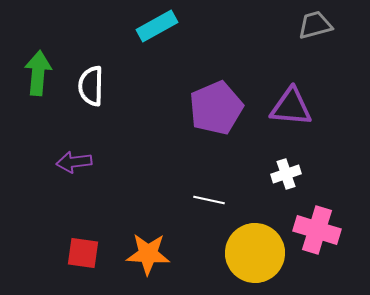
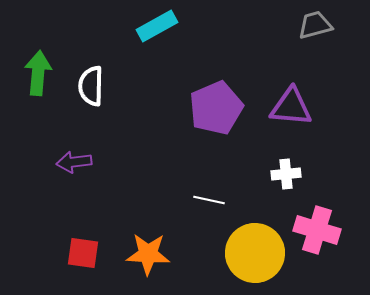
white cross: rotated 12 degrees clockwise
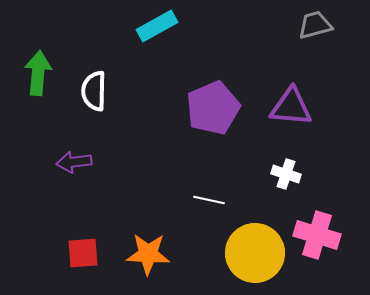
white semicircle: moved 3 px right, 5 px down
purple pentagon: moved 3 px left
white cross: rotated 24 degrees clockwise
pink cross: moved 5 px down
red square: rotated 12 degrees counterclockwise
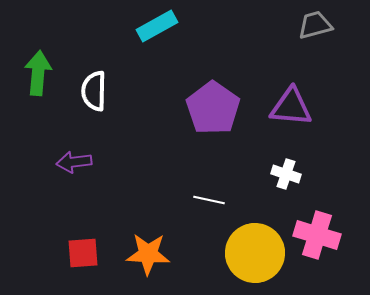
purple pentagon: rotated 14 degrees counterclockwise
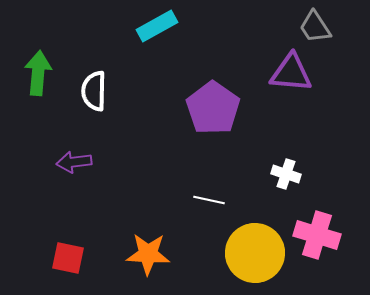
gray trapezoid: moved 2 px down; rotated 108 degrees counterclockwise
purple triangle: moved 34 px up
red square: moved 15 px left, 5 px down; rotated 16 degrees clockwise
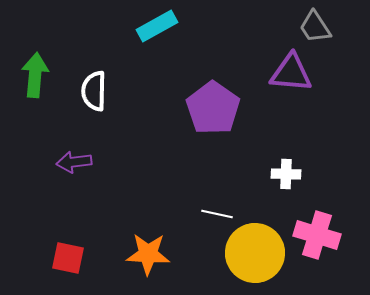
green arrow: moved 3 px left, 2 px down
white cross: rotated 16 degrees counterclockwise
white line: moved 8 px right, 14 px down
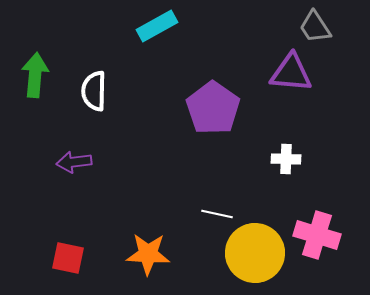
white cross: moved 15 px up
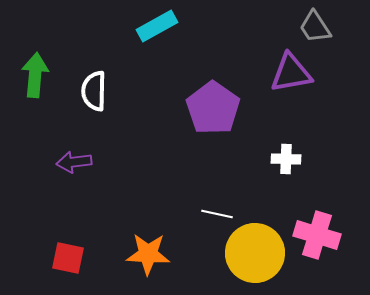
purple triangle: rotated 15 degrees counterclockwise
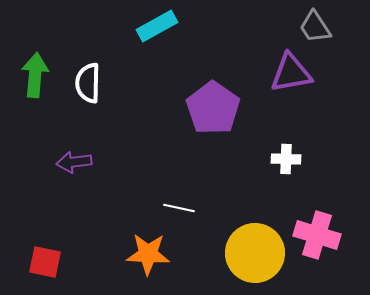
white semicircle: moved 6 px left, 8 px up
white line: moved 38 px left, 6 px up
red square: moved 23 px left, 4 px down
